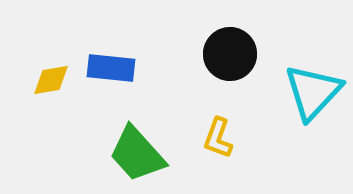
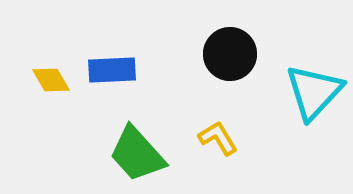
blue rectangle: moved 1 px right, 2 px down; rotated 9 degrees counterclockwise
yellow diamond: rotated 69 degrees clockwise
cyan triangle: moved 1 px right
yellow L-shape: rotated 129 degrees clockwise
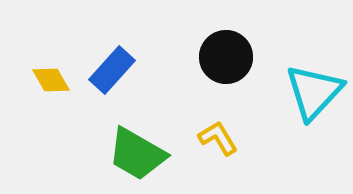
black circle: moved 4 px left, 3 px down
blue rectangle: rotated 45 degrees counterclockwise
green trapezoid: rotated 18 degrees counterclockwise
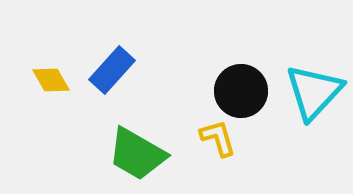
black circle: moved 15 px right, 34 px down
yellow L-shape: rotated 15 degrees clockwise
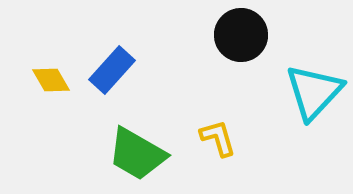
black circle: moved 56 px up
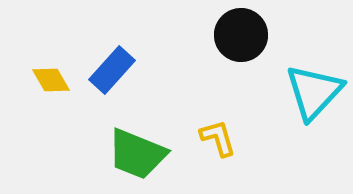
green trapezoid: rotated 8 degrees counterclockwise
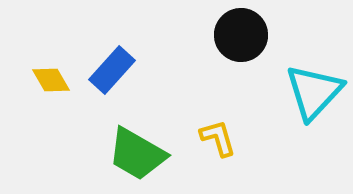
green trapezoid: rotated 8 degrees clockwise
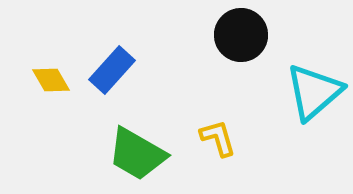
cyan triangle: rotated 6 degrees clockwise
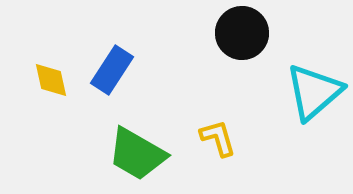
black circle: moved 1 px right, 2 px up
blue rectangle: rotated 9 degrees counterclockwise
yellow diamond: rotated 18 degrees clockwise
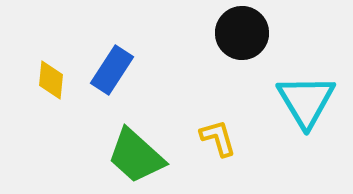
yellow diamond: rotated 18 degrees clockwise
cyan triangle: moved 8 px left, 9 px down; rotated 20 degrees counterclockwise
green trapezoid: moved 1 px left, 2 px down; rotated 12 degrees clockwise
